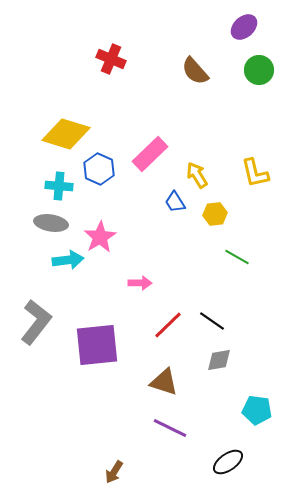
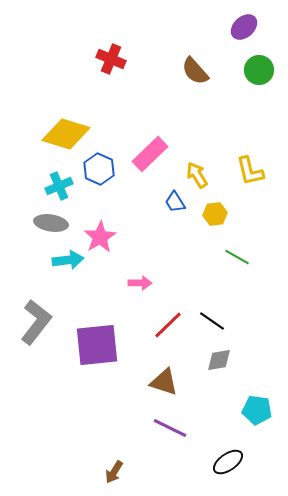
yellow L-shape: moved 5 px left, 2 px up
cyan cross: rotated 28 degrees counterclockwise
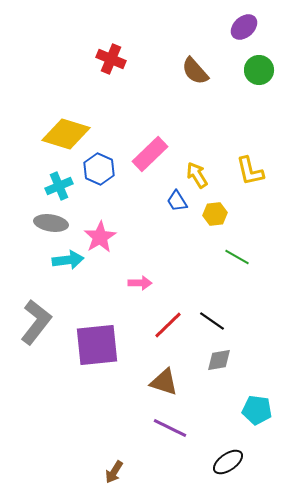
blue trapezoid: moved 2 px right, 1 px up
